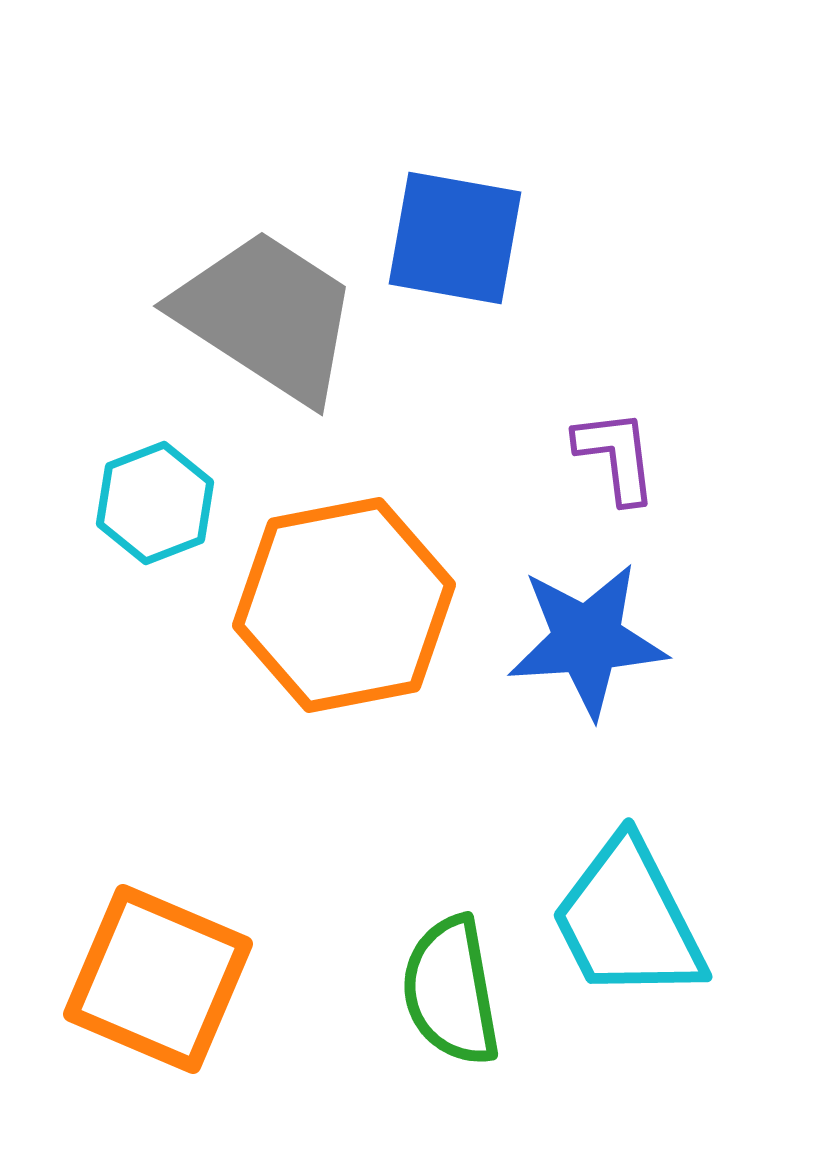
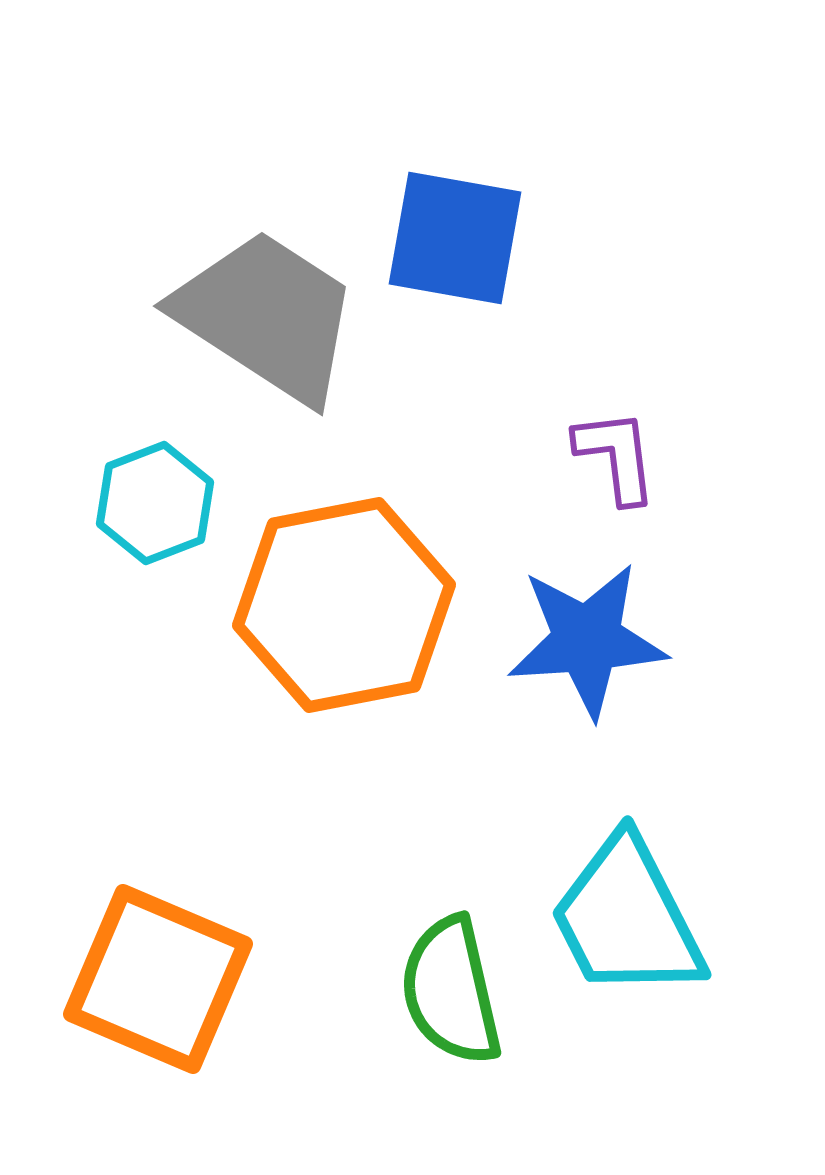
cyan trapezoid: moved 1 px left, 2 px up
green semicircle: rotated 3 degrees counterclockwise
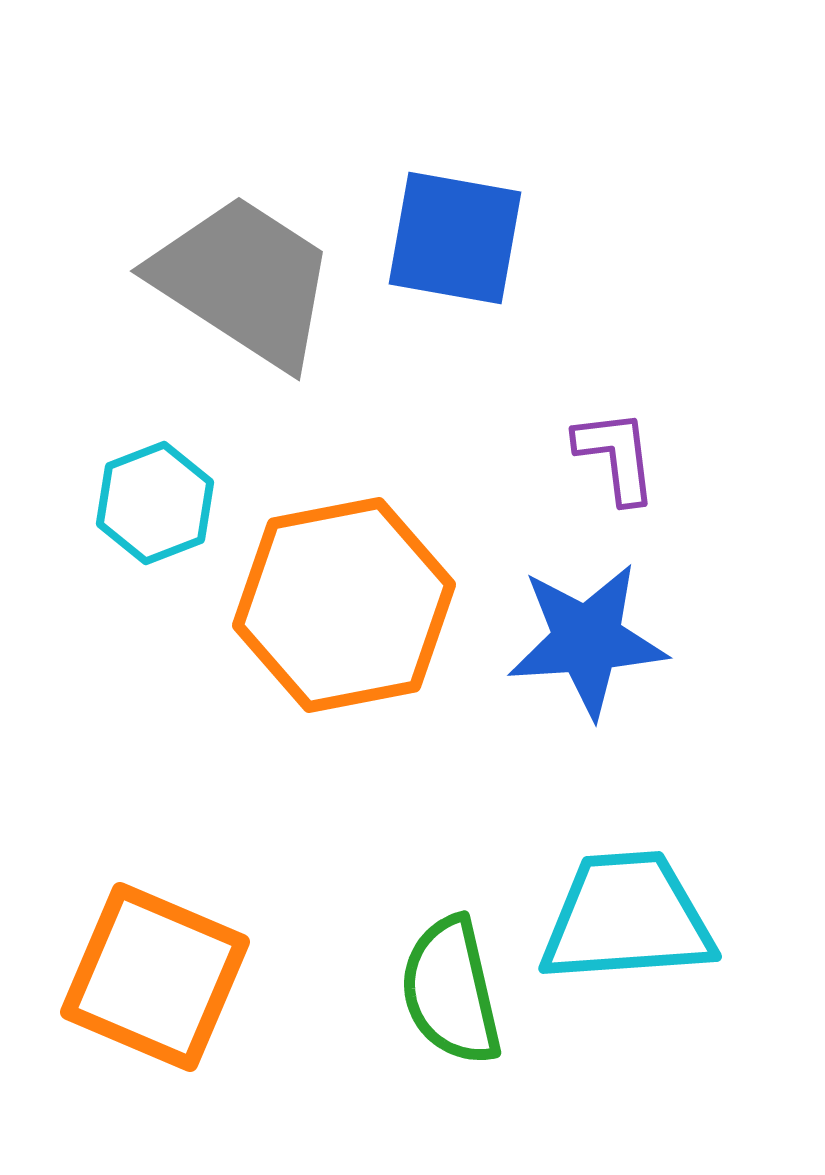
gray trapezoid: moved 23 px left, 35 px up
cyan trapezoid: rotated 113 degrees clockwise
orange square: moved 3 px left, 2 px up
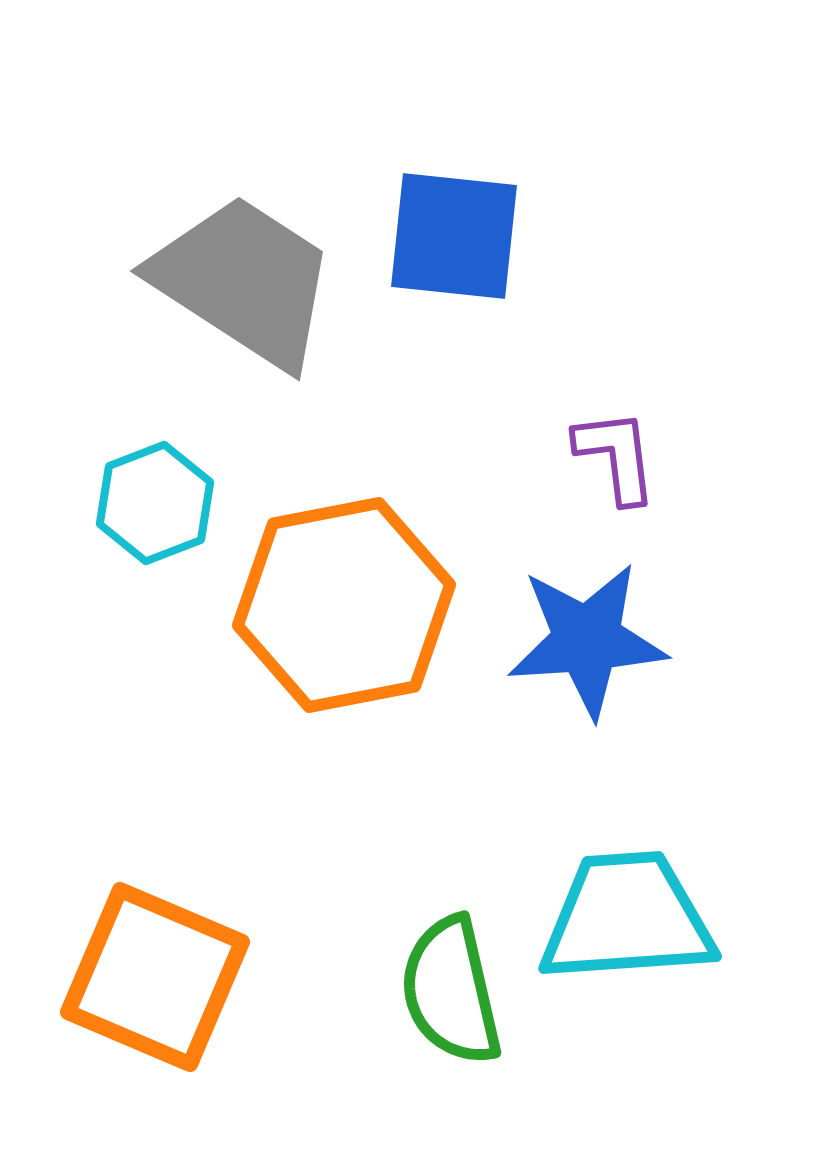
blue square: moved 1 px left, 2 px up; rotated 4 degrees counterclockwise
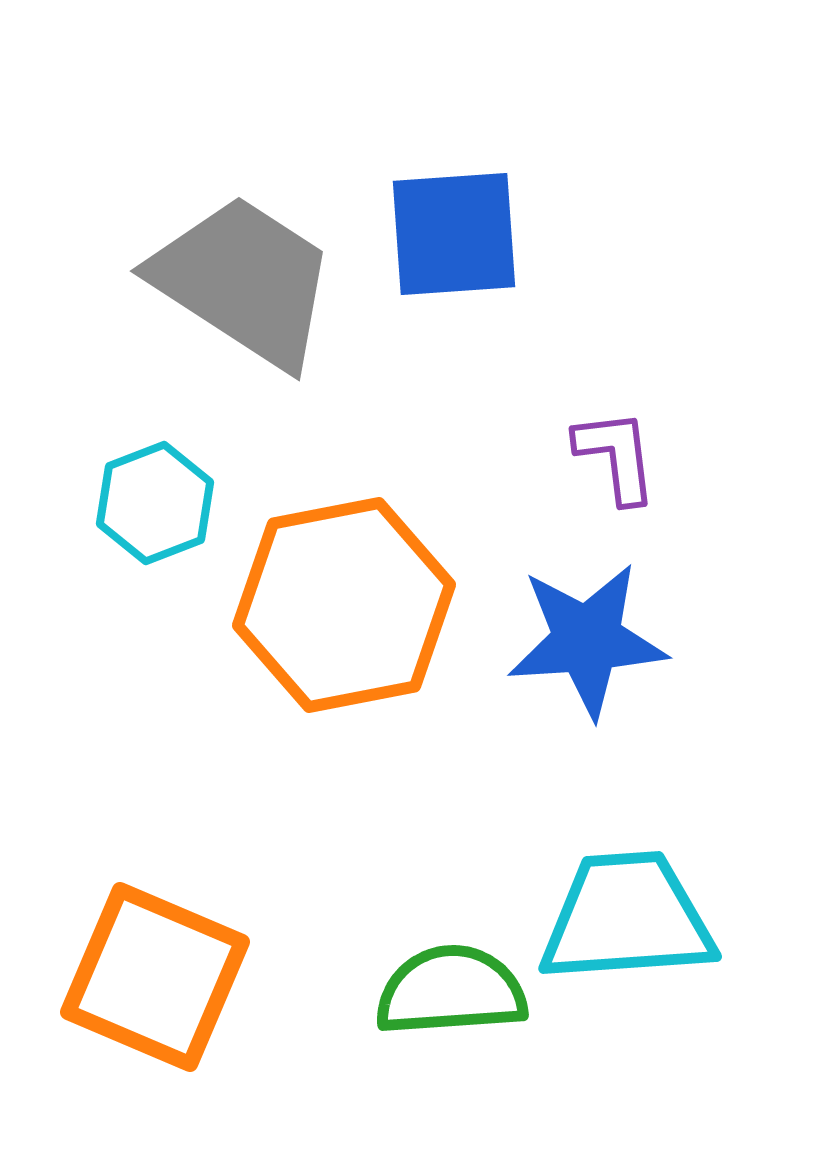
blue square: moved 2 px up; rotated 10 degrees counterclockwise
green semicircle: rotated 99 degrees clockwise
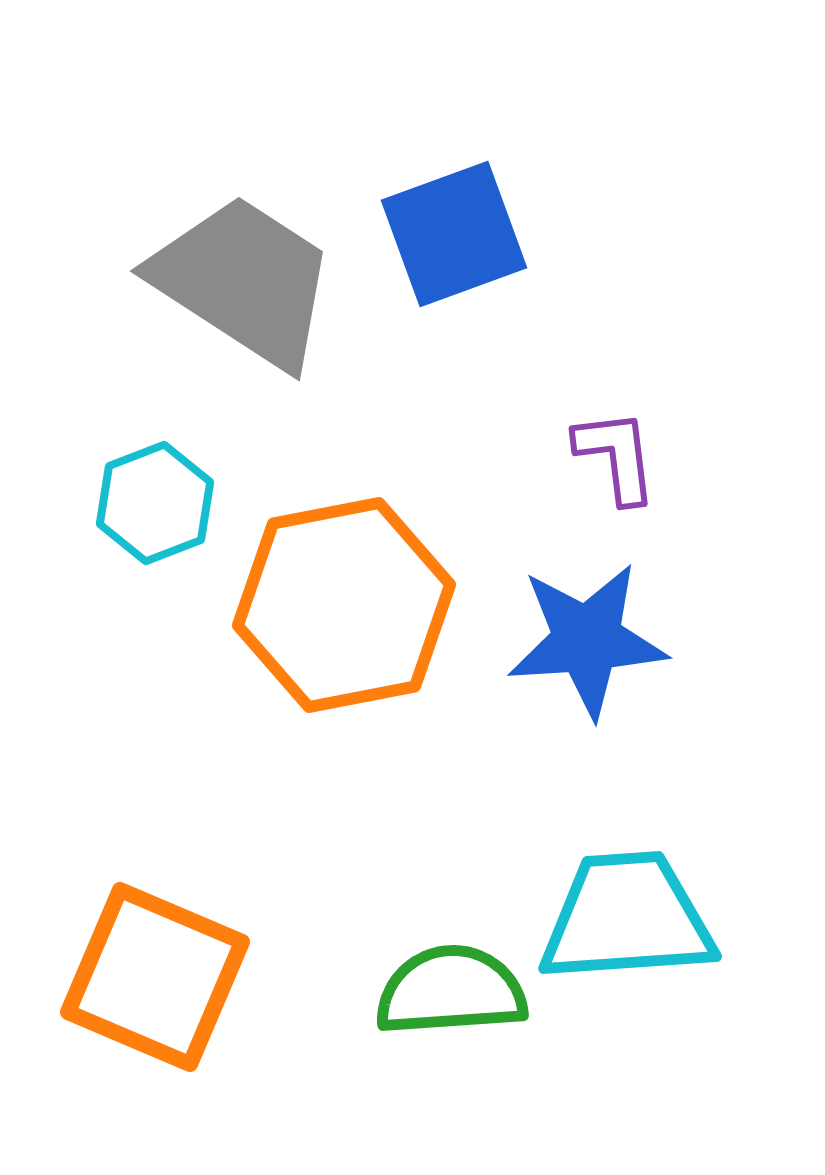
blue square: rotated 16 degrees counterclockwise
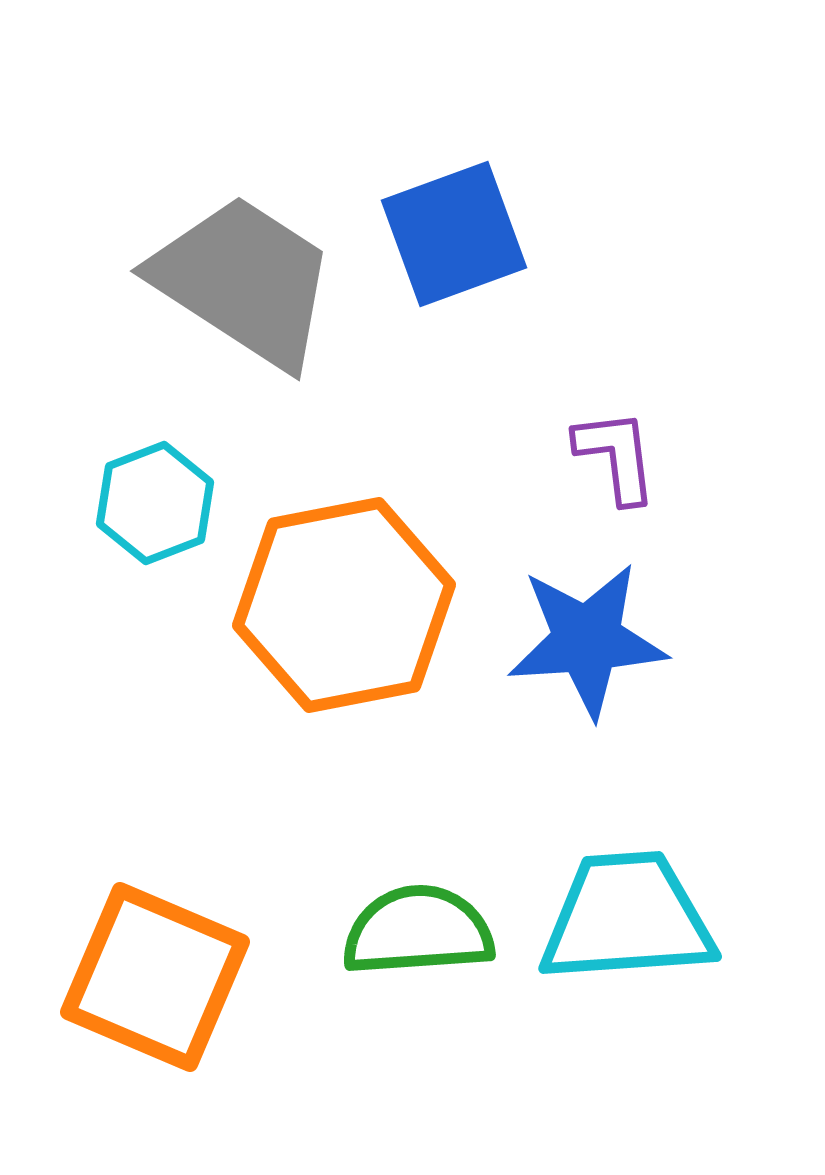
green semicircle: moved 33 px left, 60 px up
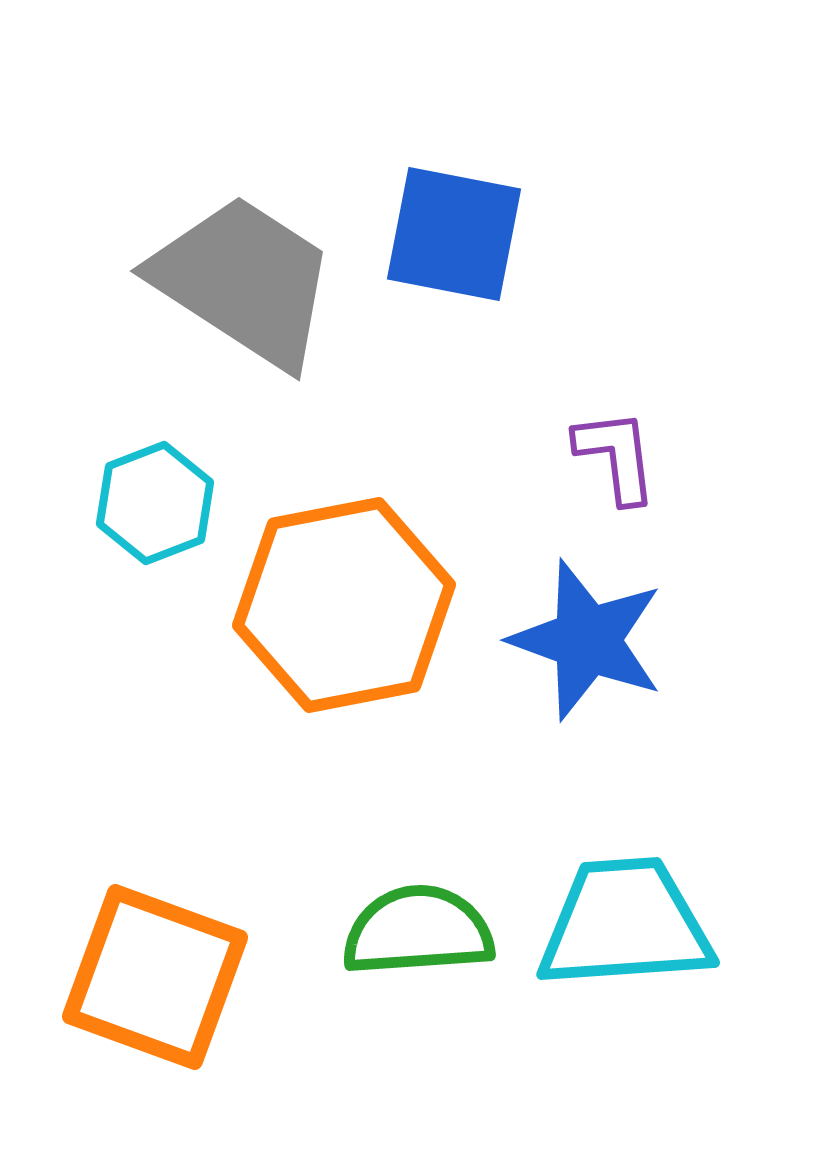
blue square: rotated 31 degrees clockwise
blue star: rotated 24 degrees clockwise
cyan trapezoid: moved 2 px left, 6 px down
orange square: rotated 3 degrees counterclockwise
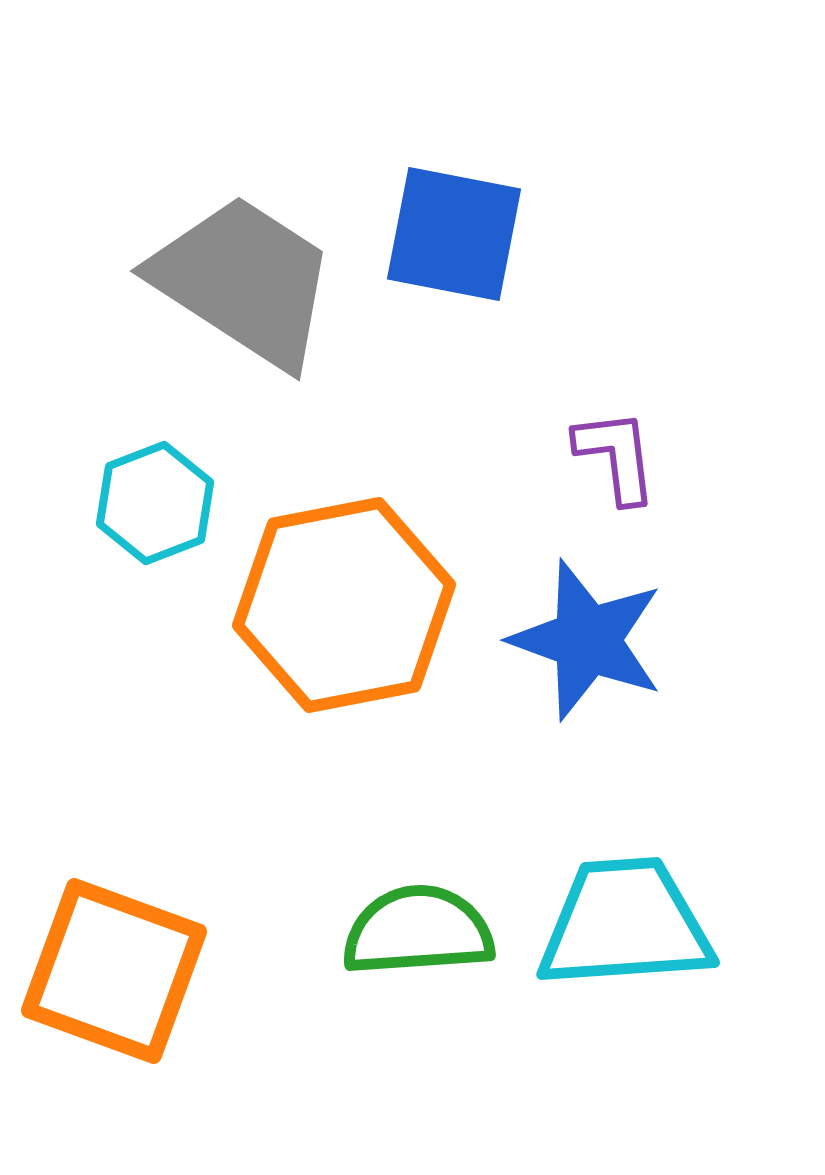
orange square: moved 41 px left, 6 px up
